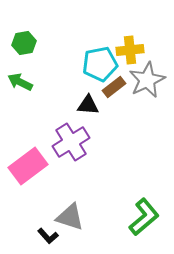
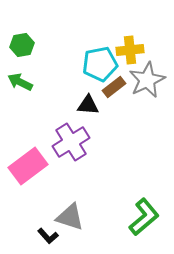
green hexagon: moved 2 px left, 2 px down
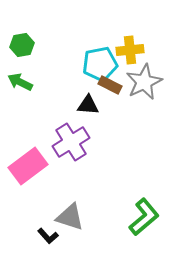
gray star: moved 3 px left, 2 px down
brown rectangle: moved 4 px left, 2 px up; rotated 65 degrees clockwise
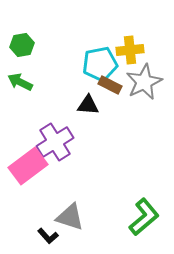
purple cross: moved 16 px left
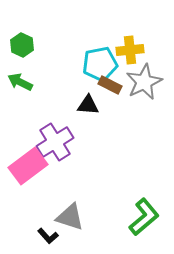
green hexagon: rotated 25 degrees counterclockwise
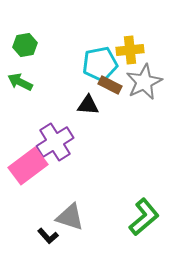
green hexagon: moved 3 px right; rotated 25 degrees clockwise
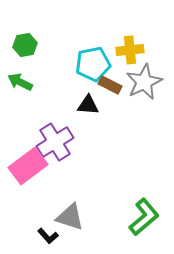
cyan pentagon: moved 7 px left
